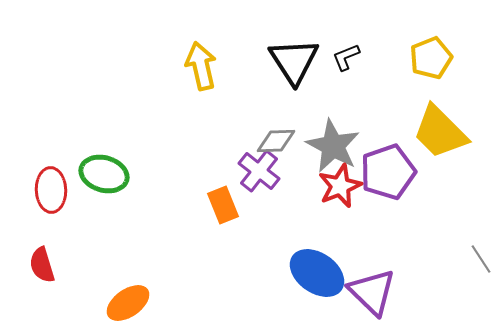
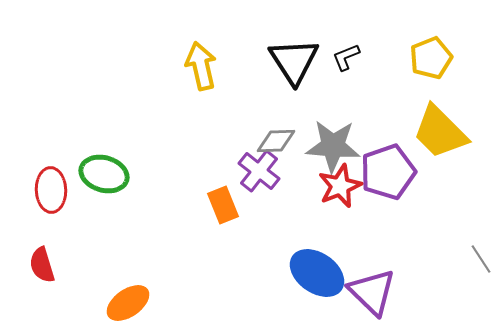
gray star: rotated 24 degrees counterclockwise
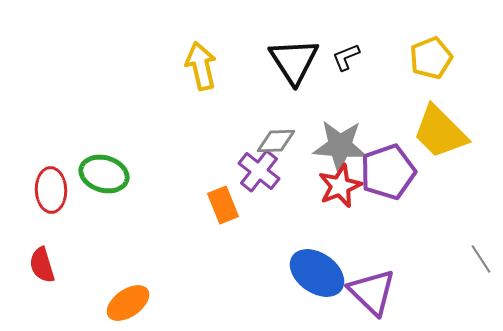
gray star: moved 7 px right
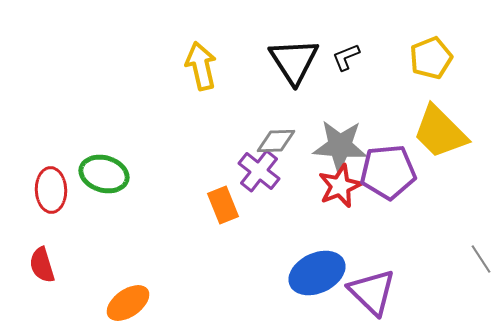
purple pentagon: rotated 14 degrees clockwise
blue ellipse: rotated 60 degrees counterclockwise
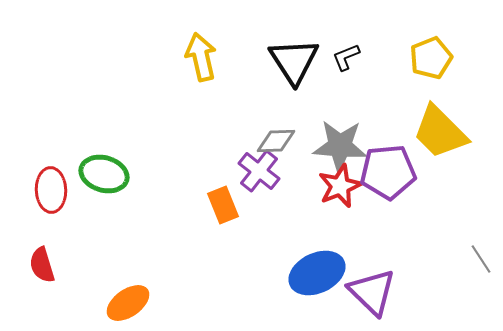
yellow arrow: moved 9 px up
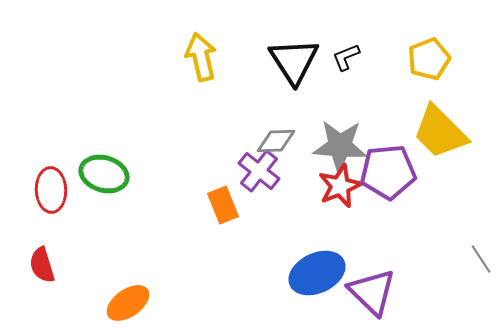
yellow pentagon: moved 2 px left, 1 px down
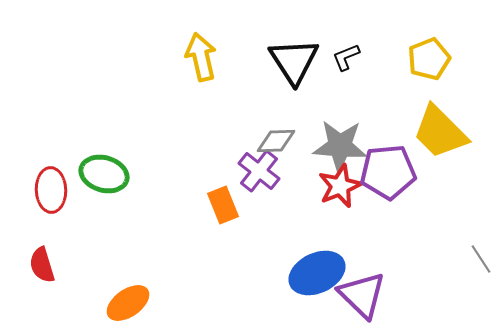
purple triangle: moved 10 px left, 3 px down
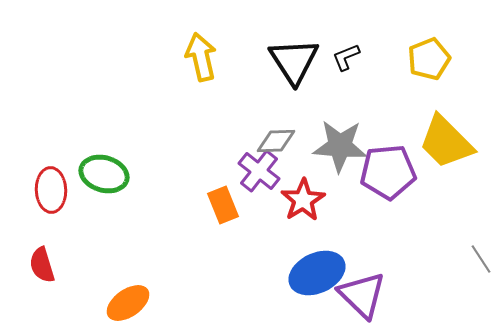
yellow trapezoid: moved 6 px right, 10 px down
red star: moved 37 px left, 14 px down; rotated 9 degrees counterclockwise
